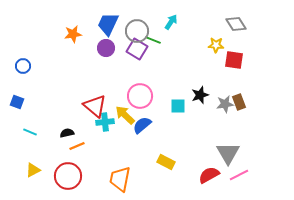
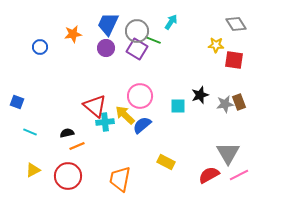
blue circle: moved 17 px right, 19 px up
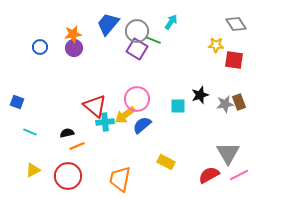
blue trapezoid: rotated 15 degrees clockwise
purple circle: moved 32 px left
pink circle: moved 3 px left, 3 px down
yellow arrow: rotated 80 degrees counterclockwise
